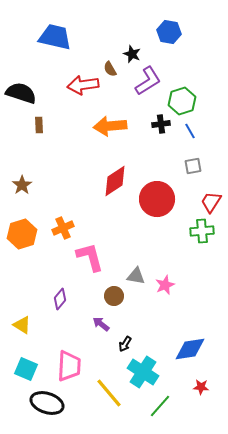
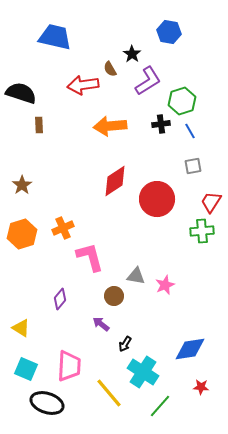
black star: rotated 12 degrees clockwise
yellow triangle: moved 1 px left, 3 px down
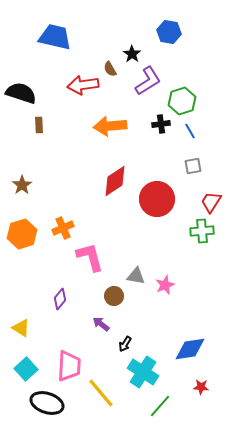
cyan square: rotated 25 degrees clockwise
yellow line: moved 8 px left
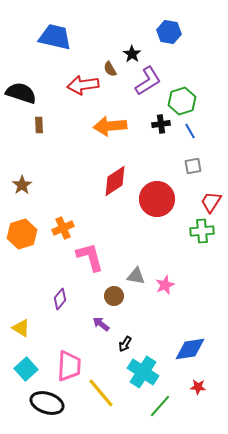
red star: moved 3 px left
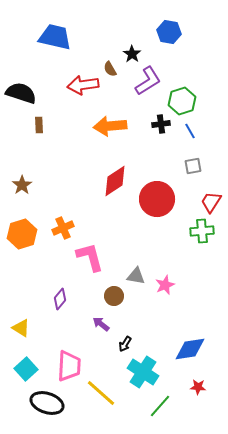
yellow line: rotated 8 degrees counterclockwise
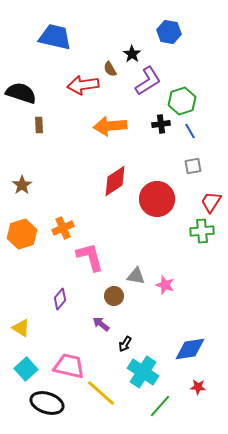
pink star: rotated 30 degrees counterclockwise
pink trapezoid: rotated 80 degrees counterclockwise
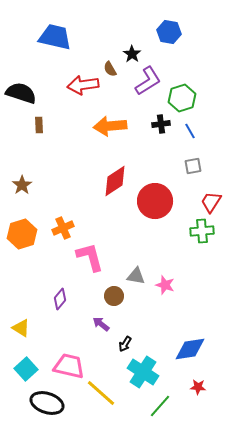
green hexagon: moved 3 px up
red circle: moved 2 px left, 2 px down
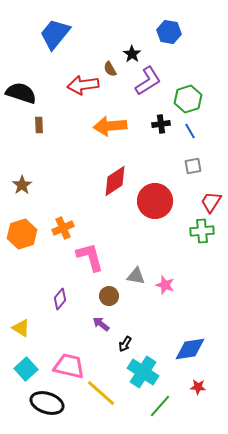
blue trapezoid: moved 3 px up; rotated 64 degrees counterclockwise
green hexagon: moved 6 px right, 1 px down
brown circle: moved 5 px left
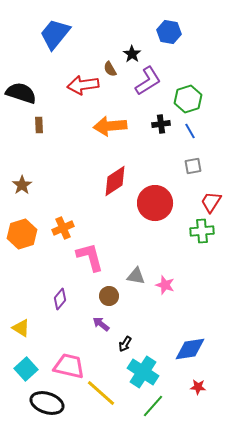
red circle: moved 2 px down
green line: moved 7 px left
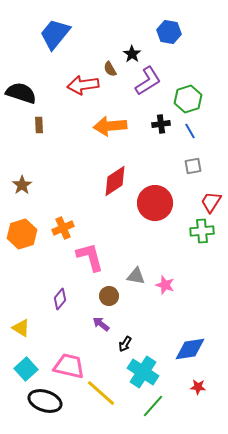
black ellipse: moved 2 px left, 2 px up
